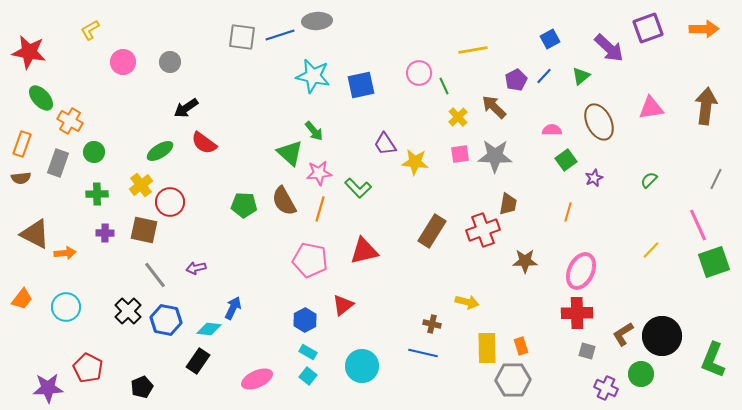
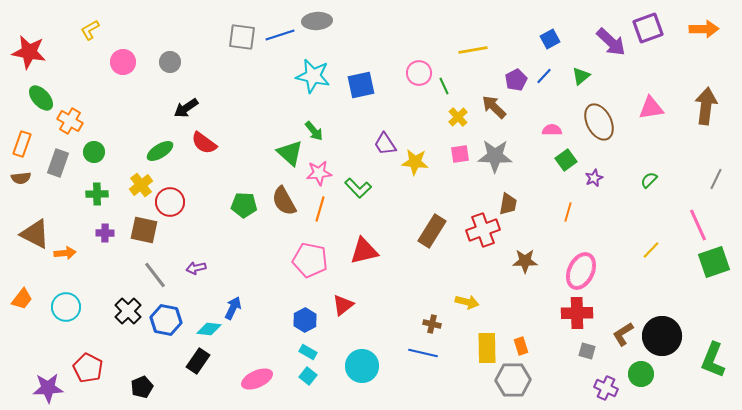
purple arrow at (609, 48): moved 2 px right, 6 px up
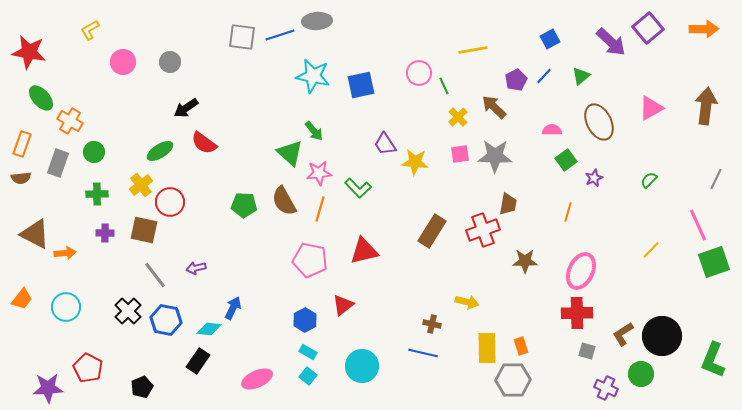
purple square at (648, 28): rotated 20 degrees counterclockwise
pink triangle at (651, 108): rotated 20 degrees counterclockwise
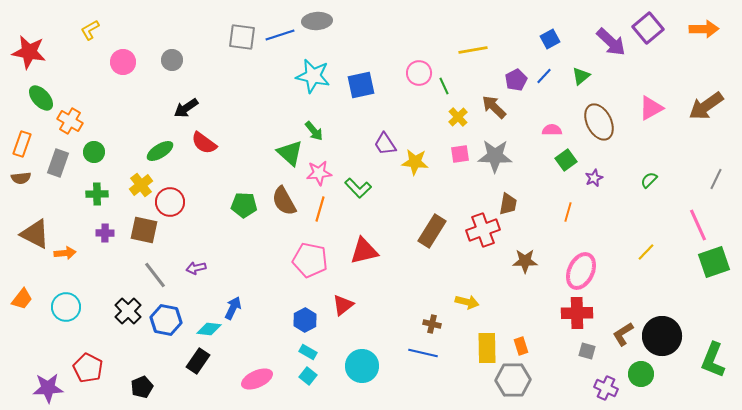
gray circle at (170, 62): moved 2 px right, 2 px up
brown arrow at (706, 106): rotated 132 degrees counterclockwise
yellow line at (651, 250): moved 5 px left, 2 px down
